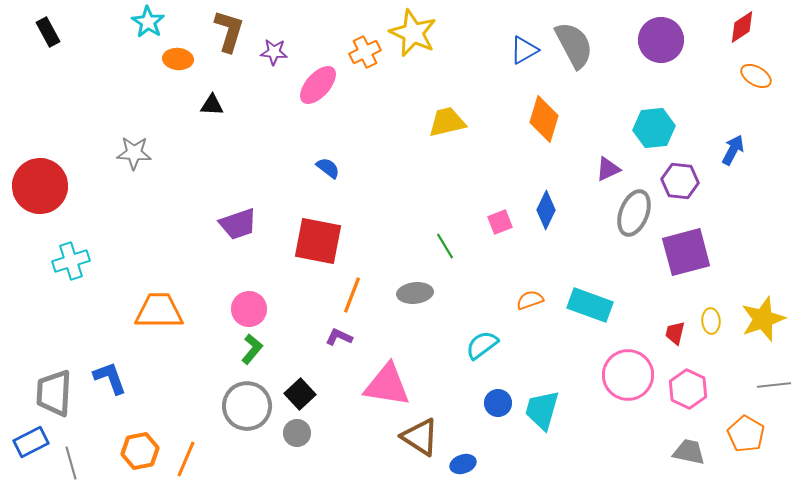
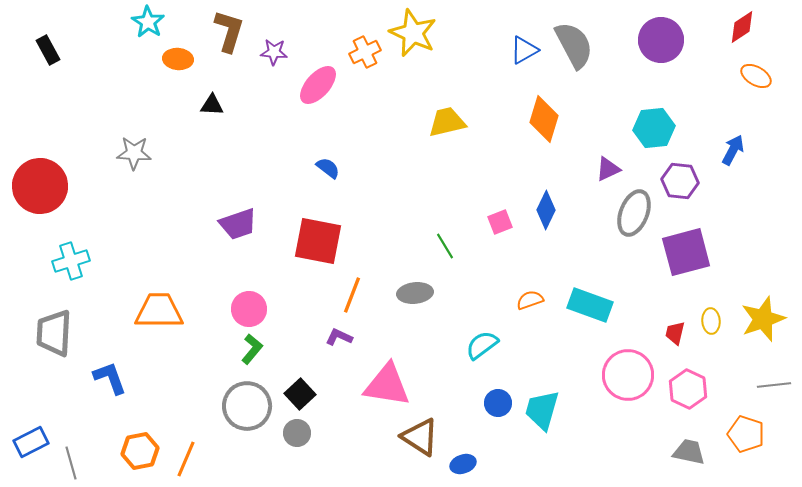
black rectangle at (48, 32): moved 18 px down
gray trapezoid at (54, 393): moved 60 px up
orange pentagon at (746, 434): rotated 12 degrees counterclockwise
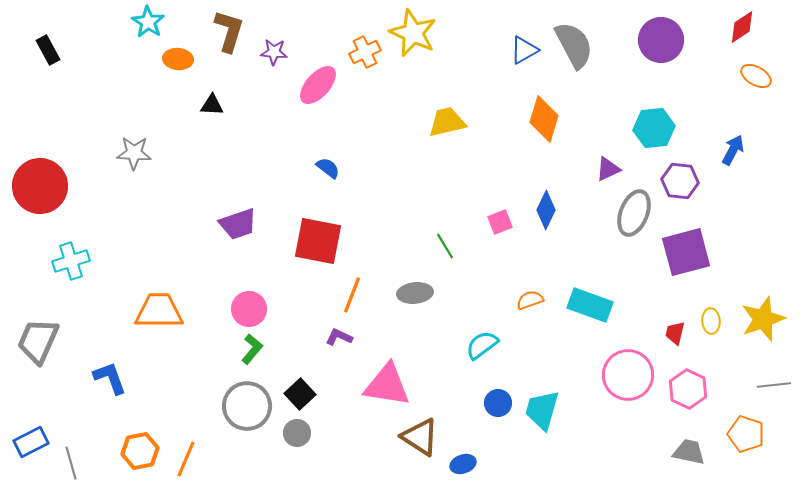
gray trapezoid at (54, 333): moved 16 px left, 8 px down; rotated 21 degrees clockwise
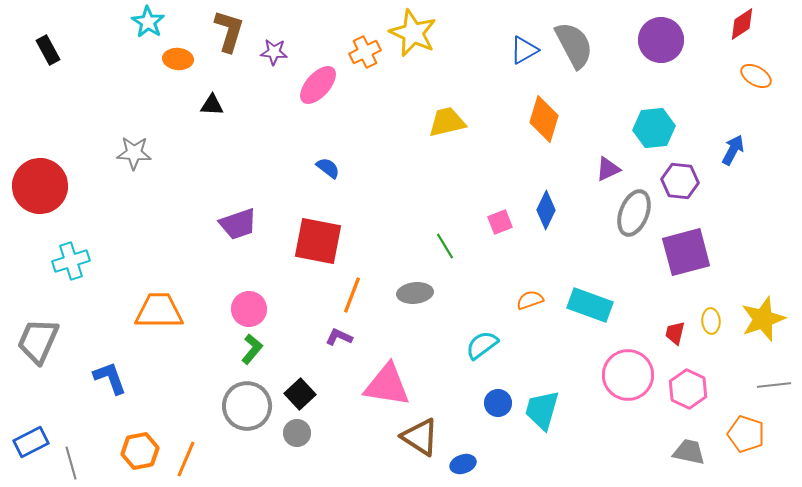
red diamond at (742, 27): moved 3 px up
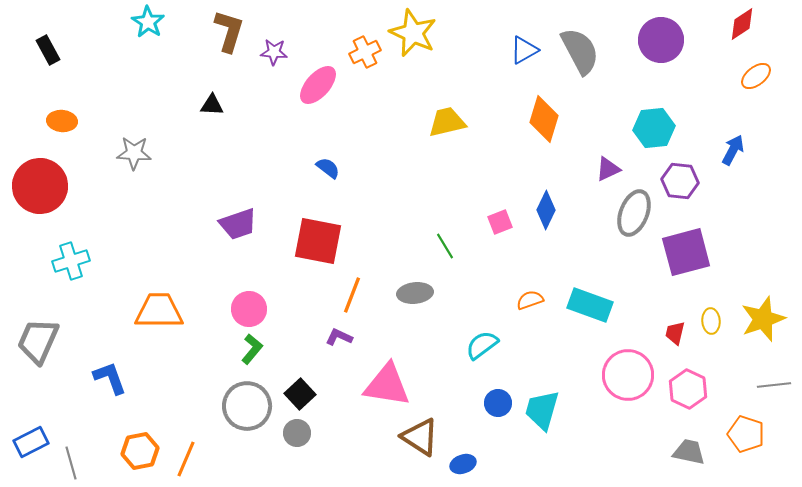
gray semicircle at (574, 45): moved 6 px right, 6 px down
orange ellipse at (178, 59): moved 116 px left, 62 px down
orange ellipse at (756, 76): rotated 68 degrees counterclockwise
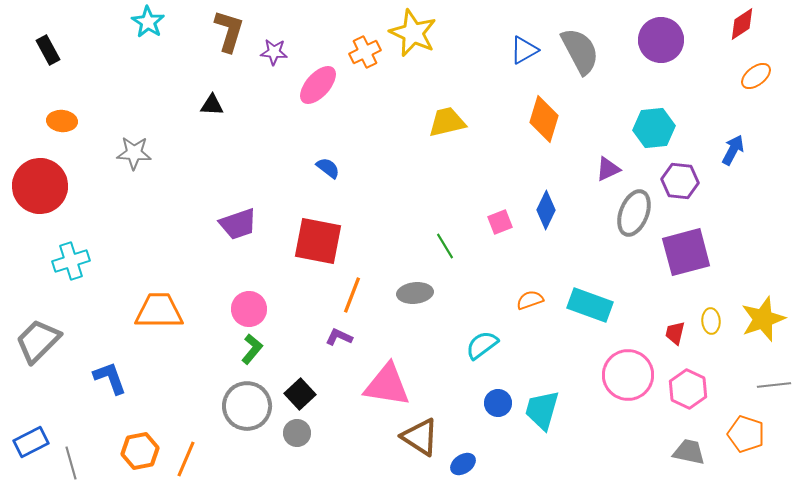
gray trapezoid at (38, 341): rotated 21 degrees clockwise
blue ellipse at (463, 464): rotated 15 degrees counterclockwise
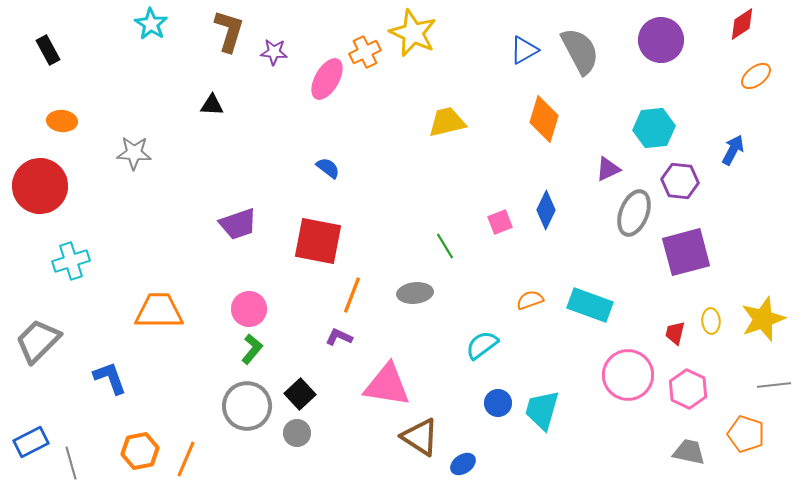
cyan star at (148, 22): moved 3 px right, 2 px down
pink ellipse at (318, 85): moved 9 px right, 6 px up; rotated 12 degrees counterclockwise
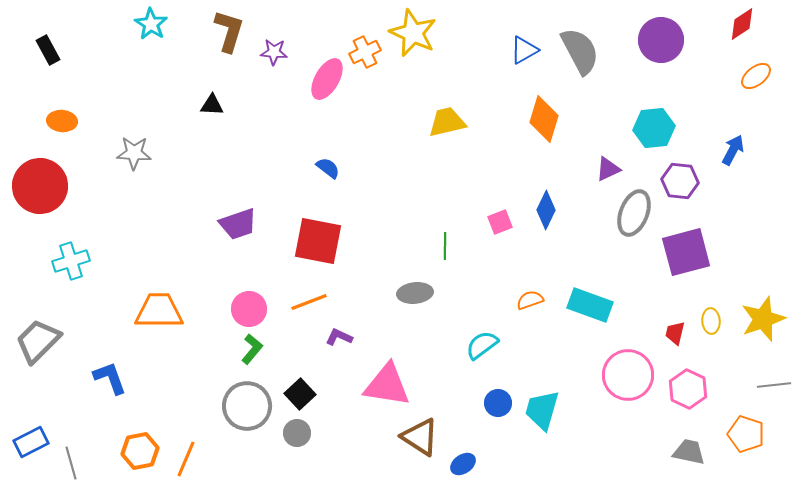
green line at (445, 246): rotated 32 degrees clockwise
orange line at (352, 295): moved 43 px left, 7 px down; rotated 48 degrees clockwise
